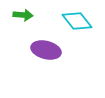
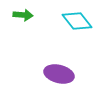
purple ellipse: moved 13 px right, 24 px down
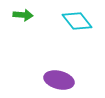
purple ellipse: moved 6 px down
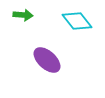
purple ellipse: moved 12 px left, 20 px up; rotated 28 degrees clockwise
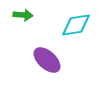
cyan diamond: moved 1 px left, 4 px down; rotated 60 degrees counterclockwise
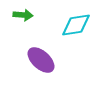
purple ellipse: moved 6 px left
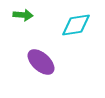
purple ellipse: moved 2 px down
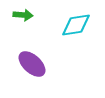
purple ellipse: moved 9 px left, 2 px down
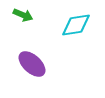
green arrow: rotated 18 degrees clockwise
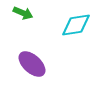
green arrow: moved 2 px up
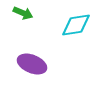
purple ellipse: rotated 20 degrees counterclockwise
